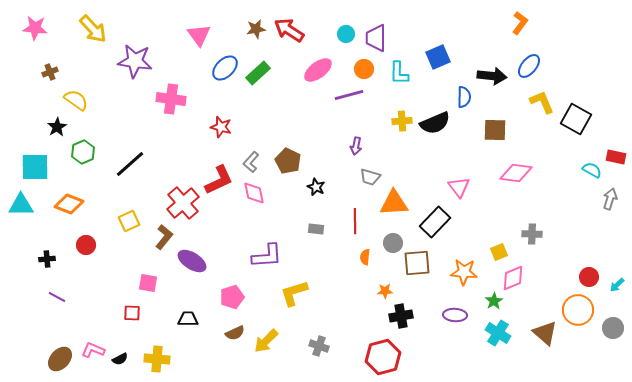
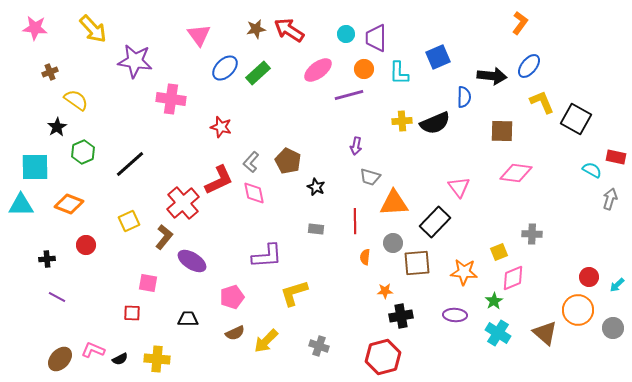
brown square at (495, 130): moved 7 px right, 1 px down
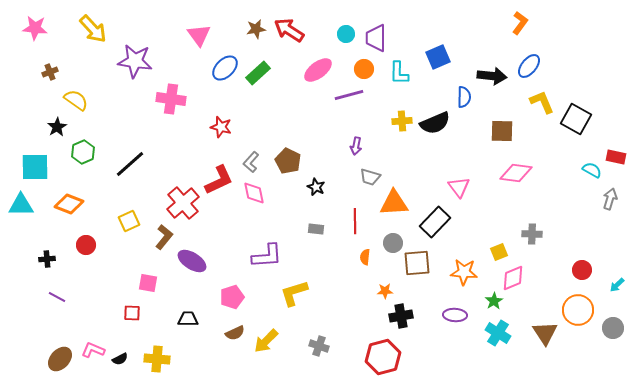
red circle at (589, 277): moved 7 px left, 7 px up
brown triangle at (545, 333): rotated 16 degrees clockwise
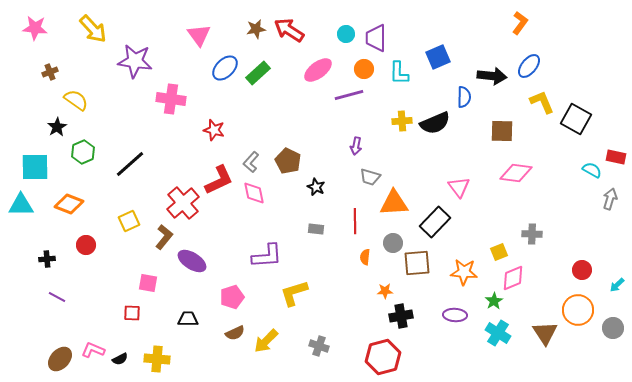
red star at (221, 127): moved 7 px left, 3 px down
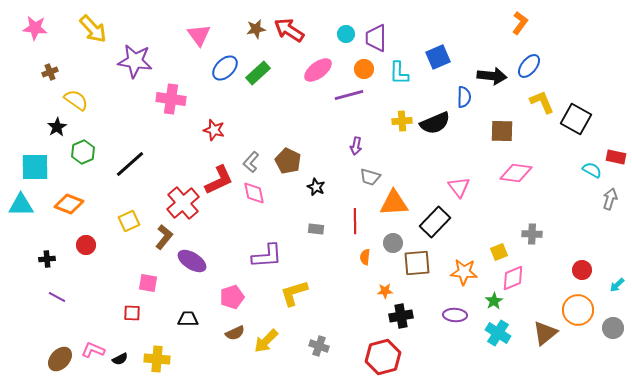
brown triangle at (545, 333): rotated 24 degrees clockwise
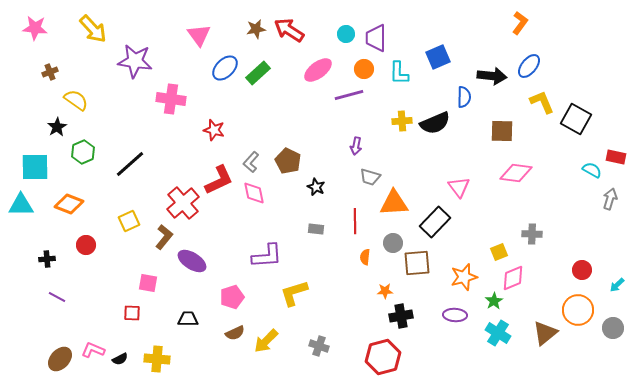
orange star at (464, 272): moved 5 px down; rotated 20 degrees counterclockwise
